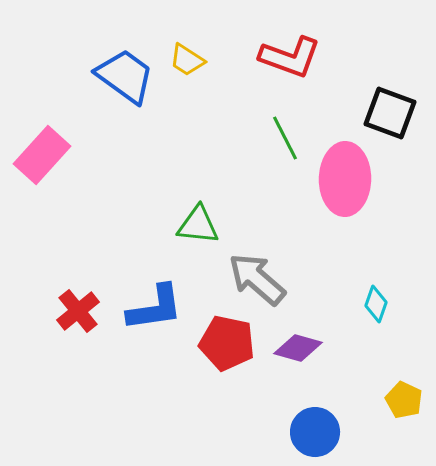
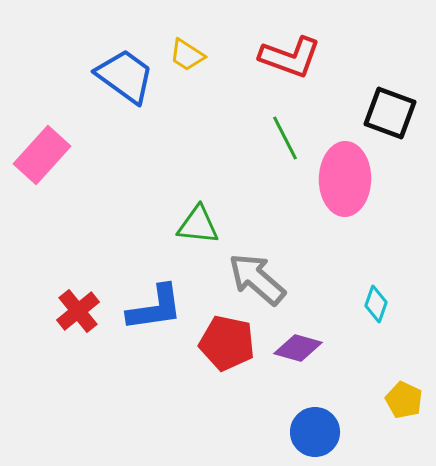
yellow trapezoid: moved 5 px up
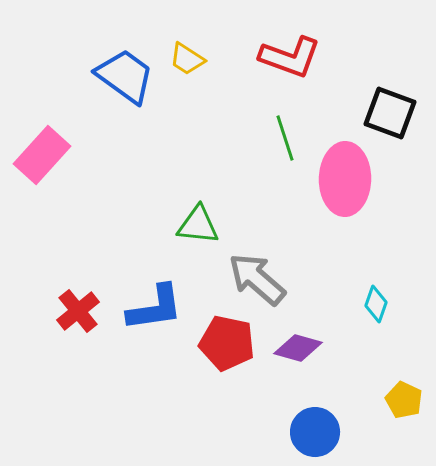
yellow trapezoid: moved 4 px down
green line: rotated 9 degrees clockwise
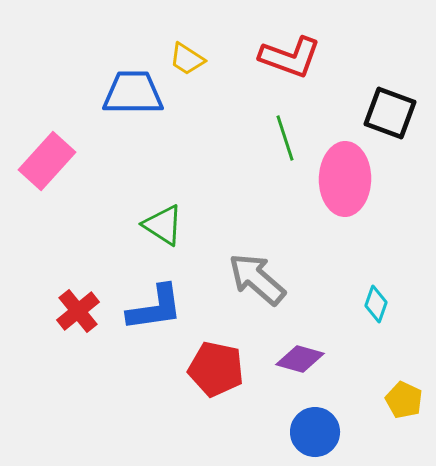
blue trapezoid: moved 8 px right, 17 px down; rotated 36 degrees counterclockwise
pink rectangle: moved 5 px right, 6 px down
green triangle: moved 35 px left; rotated 27 degrees clockwise
red pentagon: moved 11 px left, 26 px down
purple diamond: moved 2 px right, 11 px down
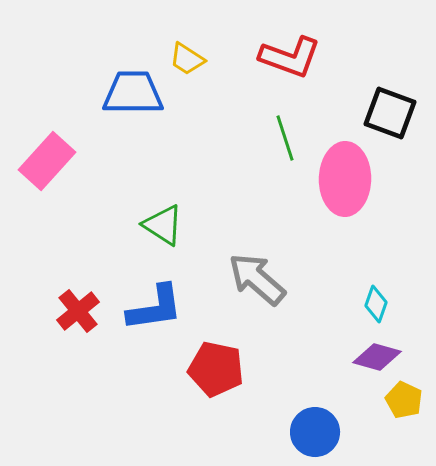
purple diamond: moved 77 px right, 2 px up
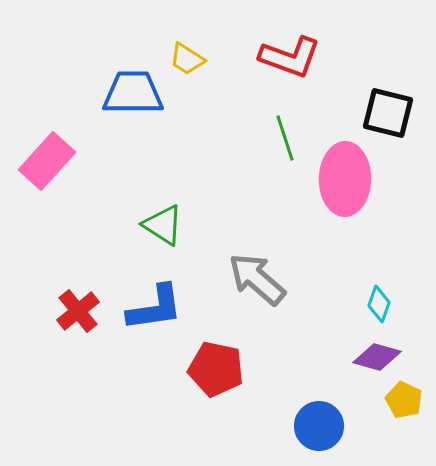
black square: moved 2 px left; rotated 6 degrees counterclockwise
cyan diamond: moved 3 px right
blue circle: moved 4 px right, 6 px up
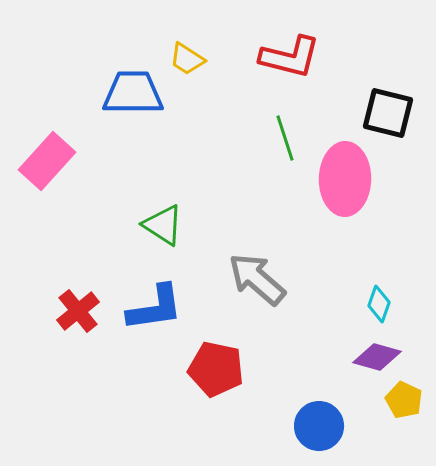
red L-shape: rotated 6 degrees counterclockwise
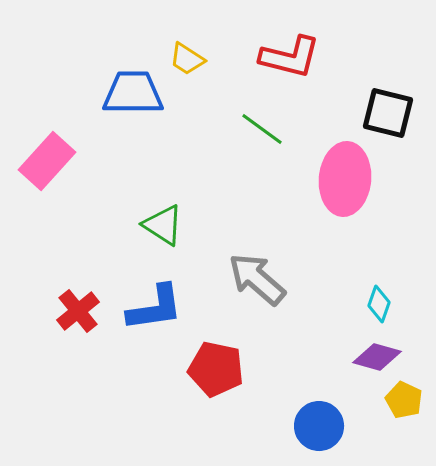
green line: moved 23 px left, 9 px up; rotated 36 degrees counterclockwise
pink ellipse: rotated 4 degrees clockwise
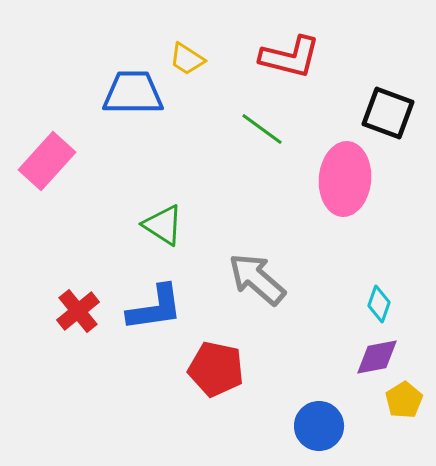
black square: rotated 6 degrees clockwise
purple diamond: rotated 27 degrees counterclockwise
yellow pentagon: rotated 15 degrees clockwise
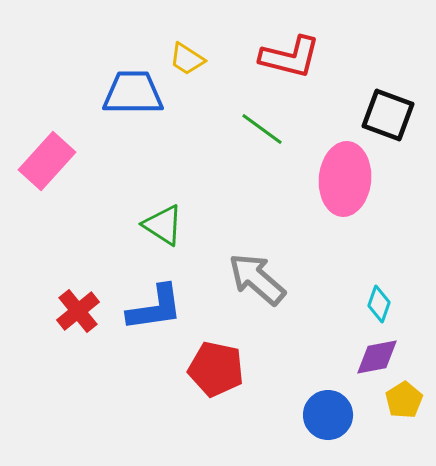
black square: moved 2 px down
blue circle: moved 9 px right, 11 px up
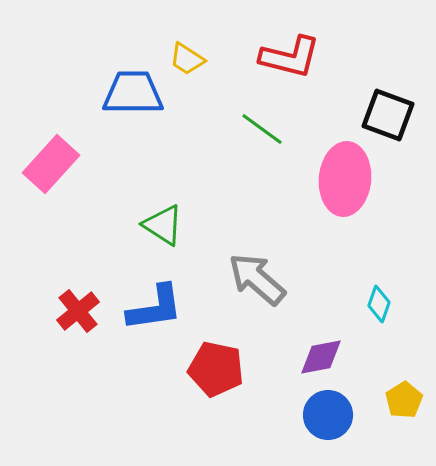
pink rectangle: moved 4 px right, 3 px down
purple diamond: moved 56 px left
